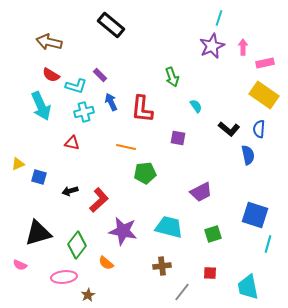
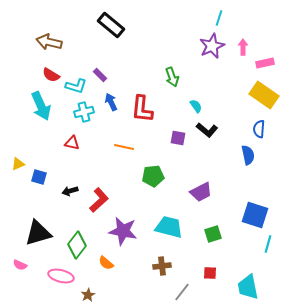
black L-shape at (229, 129): moved 22 px left, 1 px down
orange line at (126, 147): moved 2 px left
green pentagon at (145, 173): moved 8 px right, 3 px down
pink ellipse at (64, 277): moved 3 px left, 1 px up; rotated 20 degrees clockwise
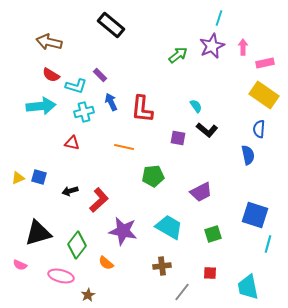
green arrow at (172, 77): moved 6 px right, 22 px up; rotated 108 degrees counterclockwise
cyan arrow at (41, 106): rotated 72 degrees counterclockwise
yellow triangle at (18, 164): moved 14 px down
cyan trapezoid at (169, 227): rotated 16 degrees clockwise
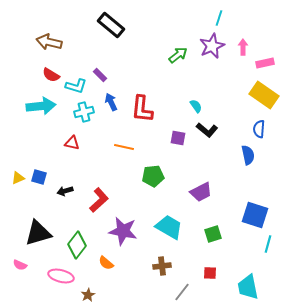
black arrow at (70, 191): moved 5 px left
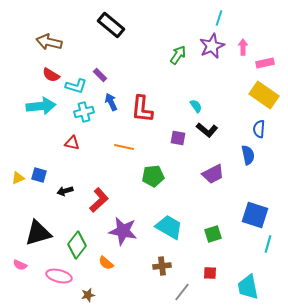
green arrow at (178, 55): rotated 18 degrees counterclockwise
blue square at (39, 177): moved 2 px up
purple trapezoid at (201, 192): moved 12 px right, 18 px up
pink ellipse at (61, 276): moved 2 px left
brown star at (88, 295): rotated 16 degrees clockwise
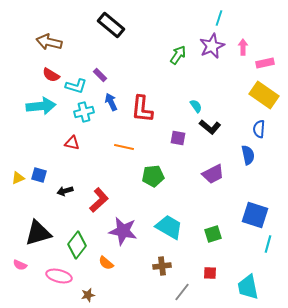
black L-shape at (207, 130): moved 3 px right, 3 px up
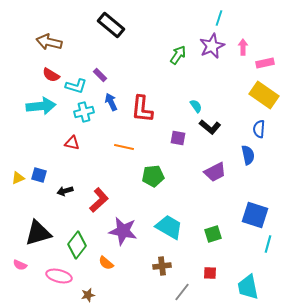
purple trapezoid at (213, 174): moved 2 px right, 2 px up
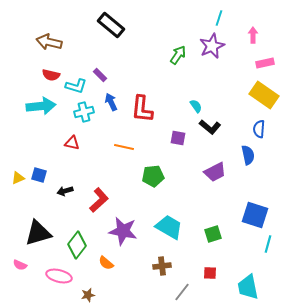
pink arrow at (243, 47): moved 10 px right, 12 px up
red semicircle at (51, 75): rotated 18 degrees counterclockwise
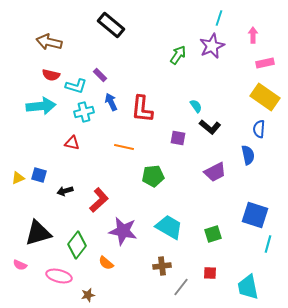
yellow rectangle at (264, 95): moved 1 px right, 2 px down
gray line at (182, 292): moved 1 px left, 5 px up
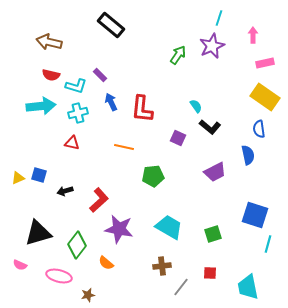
cyan cross at (84, 112): moved 6 px left, 1 px down
blue semicircle at (259, 129): rotated 12 degrees counterclockwise
purple square at (178, 138): rotated 14 degrees clockwise
purple star at (123, 231): moved 4 px left, 2 px up
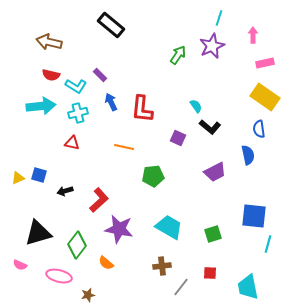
cyan L-shape at (76, 86): rotated 15 degrees clockwise
blue square at (255, 215): moved 1 px left, 1 px down; rotated 12 degrees counterclockwise
